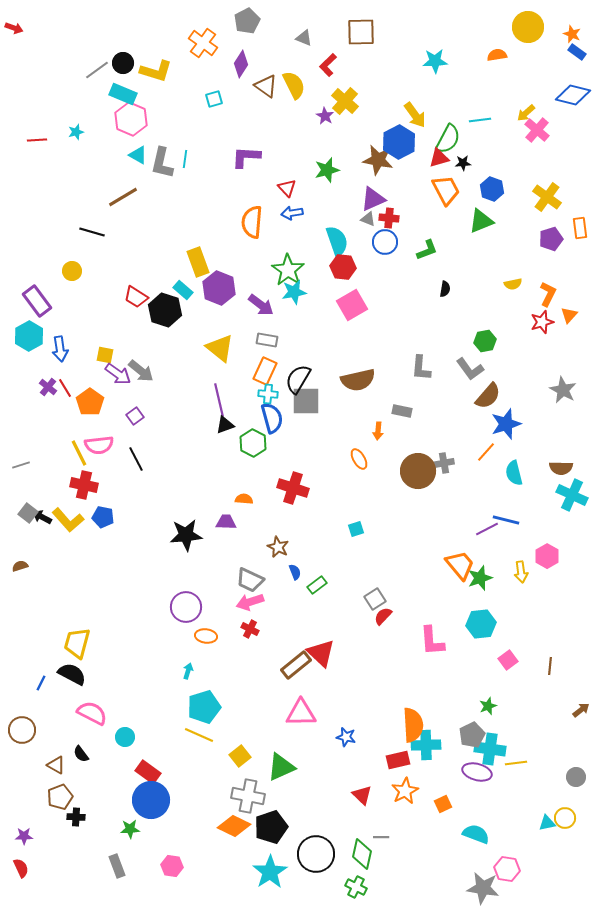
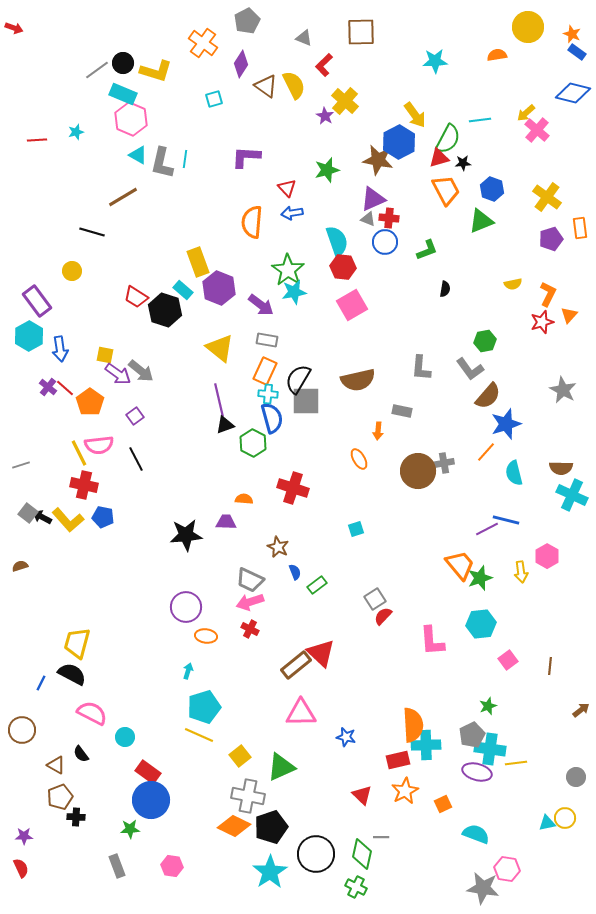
red L-shape at (328, 65): moved 4 px left
blue diamond at (573, 95): moved 2 px up
red line at (65, 388): rotated 18 degrees counterclockwise
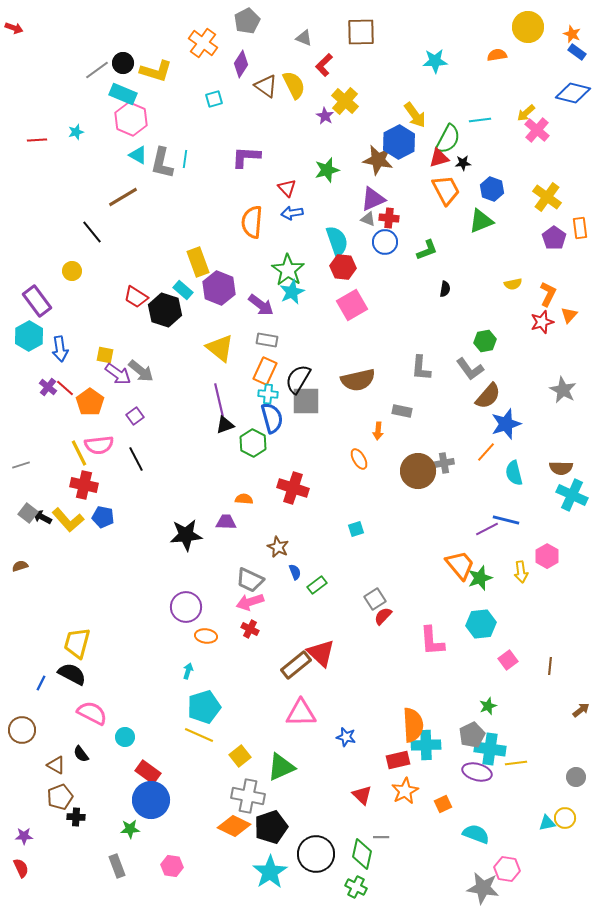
black line at (92, 232): rotated 35 degrees clockwise
purple pentagon at (551, 239): moved 3 px right, 1 px up; rotated 20 degrees counterclockwise
cyan star at (294, 292): moved 2 px left; rotated 15 degrees counterclockwise
